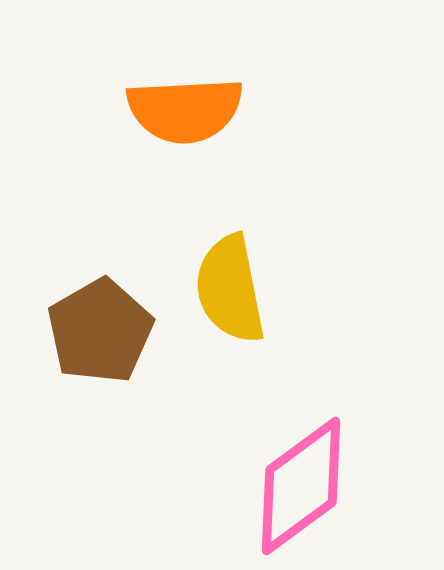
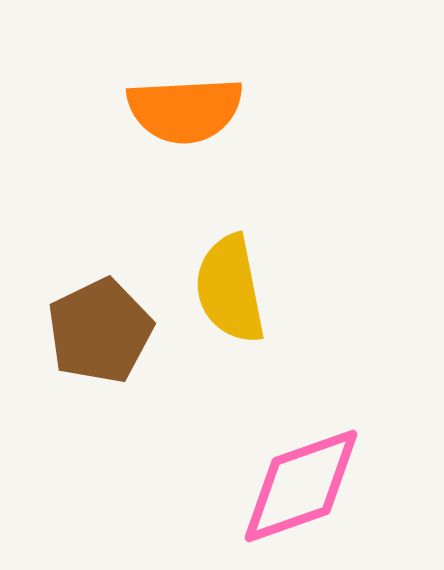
brown pentagon: rotated 4 degrees clockwise
pink diamond: rotated 17 degrees clockwise
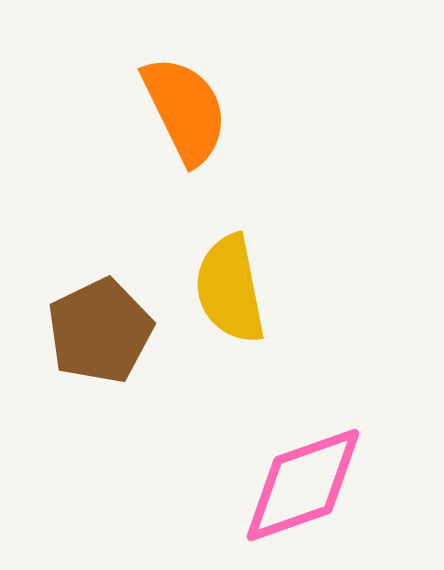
orange semicircle: rotated 113 degrees counterclockwise
pink diamond: moved 2 px right, 1 px up
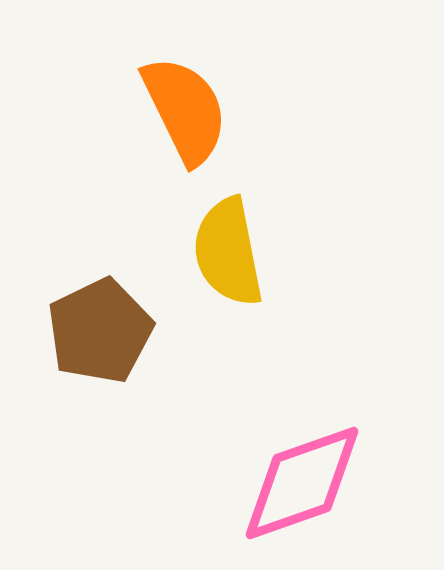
yellow semicircle: moved 2 px left, 37 px up
pink diamond: moved 1 px left, 2 px up
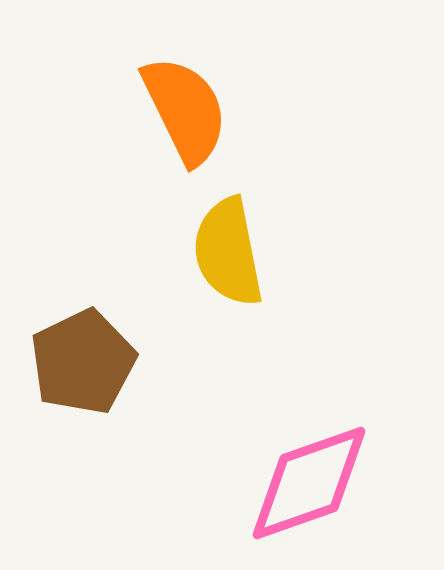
brown pentagon: moved 17 px left, 31 px down
pink diamond: moved 7 px right
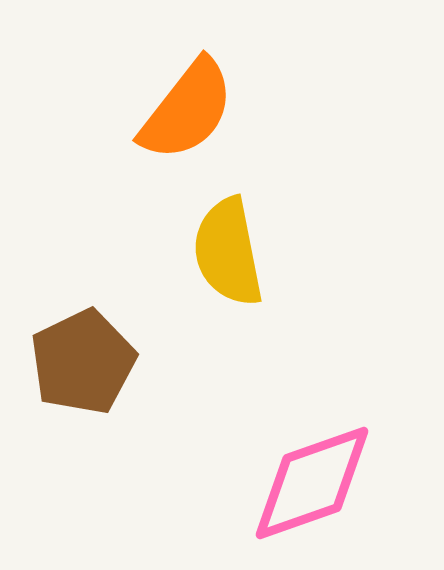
orange semicircle: moved 2 px right; rotated 64 degrees clockwise
pink diamond: moved 3 px right
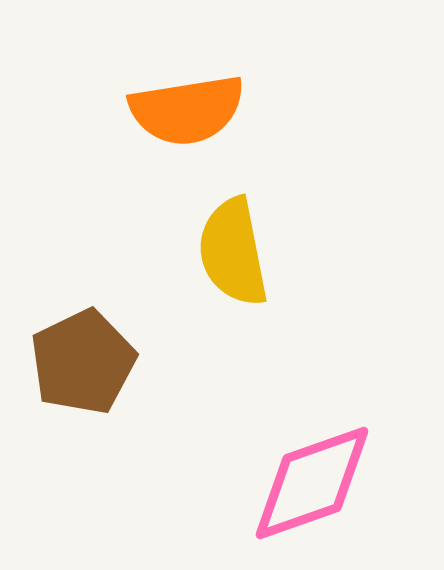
orange semicircle: rotated 43 degrees clockwise
yellow semicircle: moved 5 px right
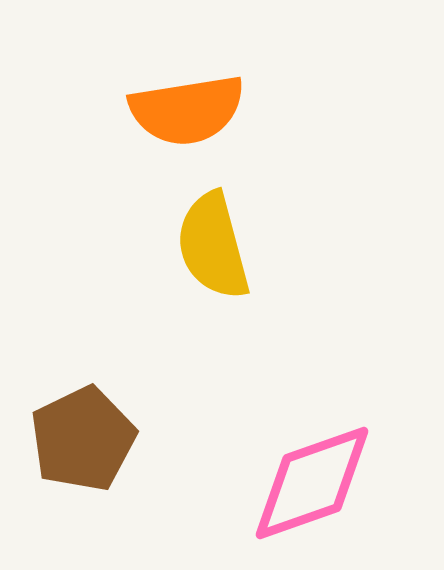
yellow semicircle: moved 20 px left, 6 px up; rotated 4 degrees counterclockwise
brown pentagon: moved 77 px down
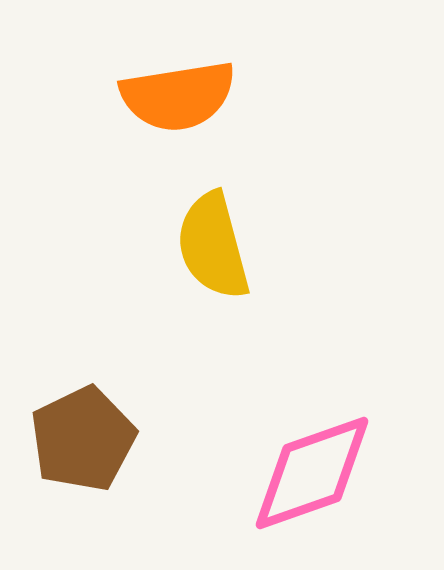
orange semicircle: moved 9 px left, 14 px up
pink diamond: moved 10 px up
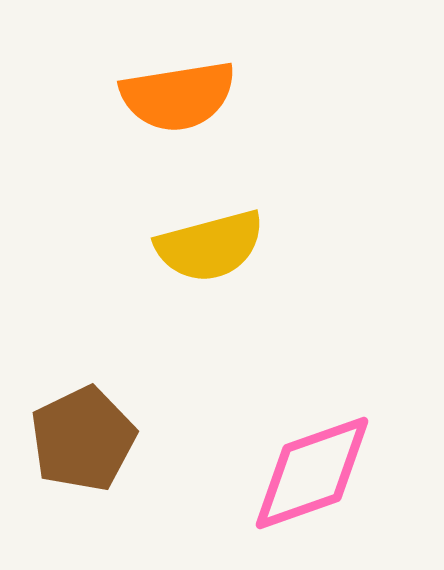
yellow semicircle: moved 3 px left; rotated 90 degrees counterclockwise
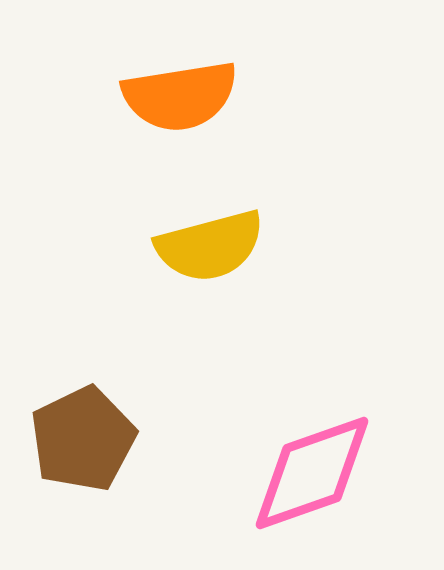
orange semicircle: moved 2 px right
